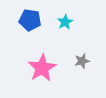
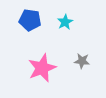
gray star: rotated 21 degrees clockwise
pink star: rotated 8 degrees clockwise
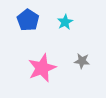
blue pentagon: moved 2 px left; rotated 25 degrees clockwise
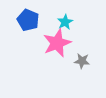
blue pentagon: rotated 10 degrees counterclockwise
pink star: moved 15 px right, 25 px up
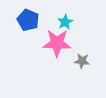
pink star: rotated 24 degrees clockwise
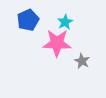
blue pentagon: rotated 25 degrees clockwise
gray star: rotated 21 degrees clockwise
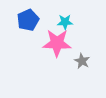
cyan star: rotated 28 degrees clockwise
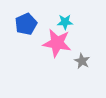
blue pentagon: moved 2 px left, 4 px down
pink star: rotated 8 degrees clockwise
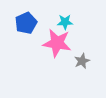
blue pentagon: moved 1 px up
gray star: rotated 21 degrees clockwise
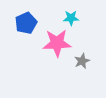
cyan star: moved 6 px right, 4 px up
pink star: rotated 12 degrees counterclockwise
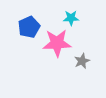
blue pentagon: moved 3 px right, 4 px down
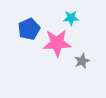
blue pentagon: moved 2 px down
